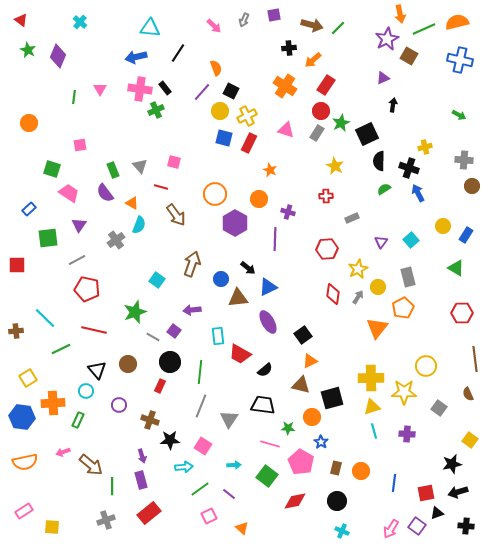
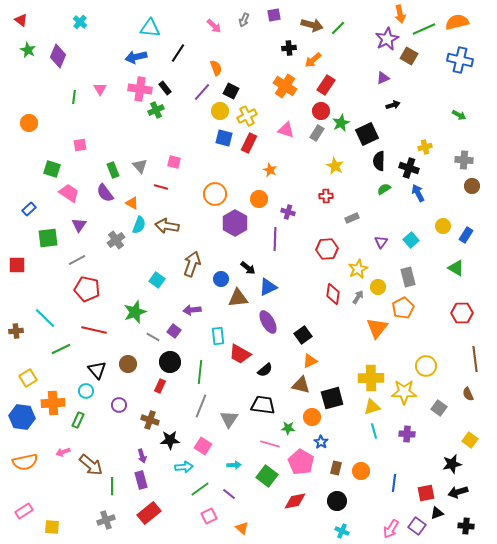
black arrow at (393, 105): rotated 64 degrees clockwise
brown arrow at (176, 215): moved 9 px left, 11 px down; rotated 135 degrees clockwise
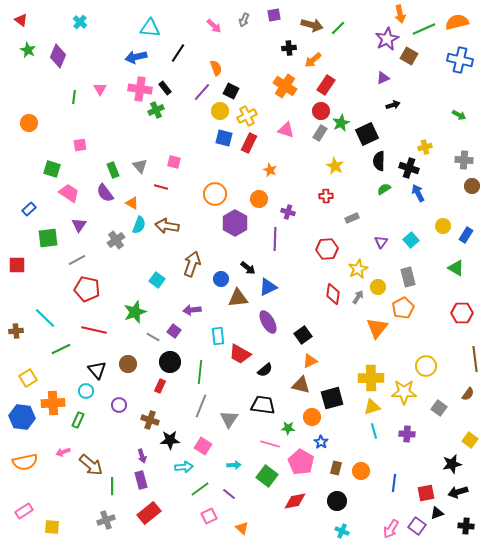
gray rectangle at (317, 133): moved 3 px right
brown semicircle at (468, 394): rotated 120 degrees counterclockwise
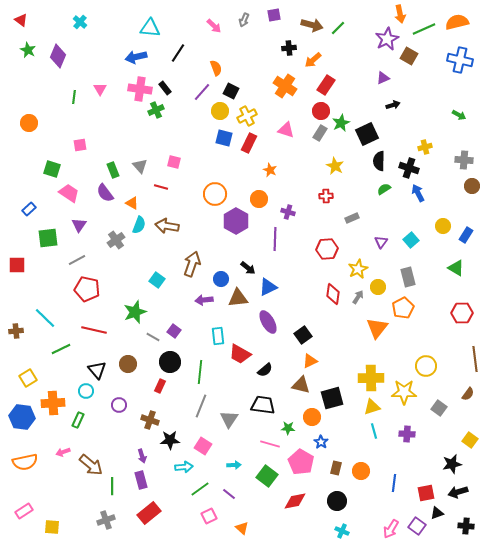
purple hexagon at (235, 223): moved 1 px right, 2 px up
purple arrow at (192, 310): moved 12 px right, 10 px up
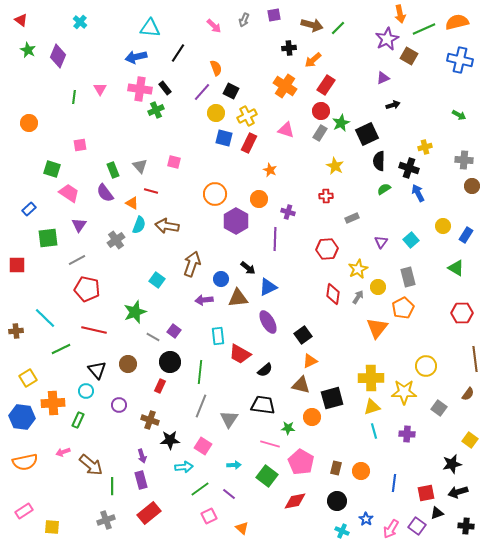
yellow circle at (220, 111): moved 4 px left, 2 px down
red line at (161, 187): moved 10 px left, 4 px down
blue star at (321, 442): moved 45 px right, 77 px down
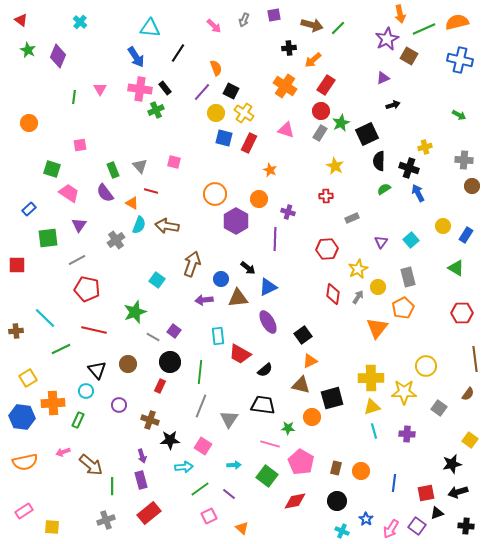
blue arrow at (136, 57): rotated 110 degrees counterclockwise
yellow cross at (247, 116): moved 3 px left, 3 px up; rotated 30 degrees counterclockwise
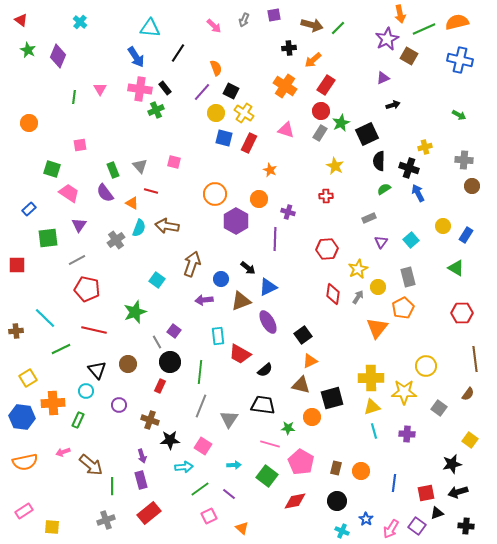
gray rectangle at (352, 218): moved 17 px right
cyan semicircle at (139, 225): moved 3 px down
brown triangle at (238, 298): moved 3 px right, 3 px down; rotated 15 degrees counterclockwise
gray line at (153, 337): moved 4 px right, 5 px down; rotated 32 degrees clockwise
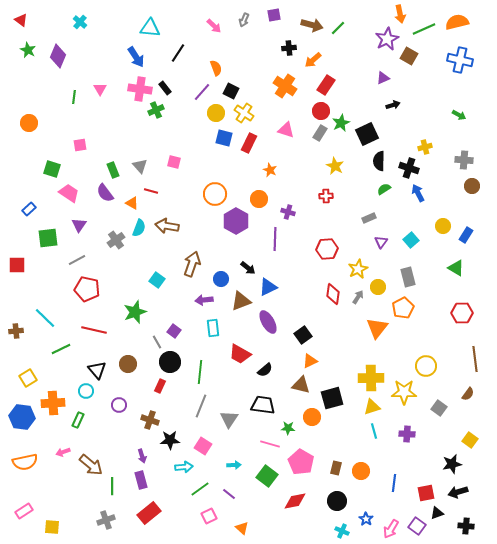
cyan rectangle at (218, 336): moved 5 px left, 8 px up
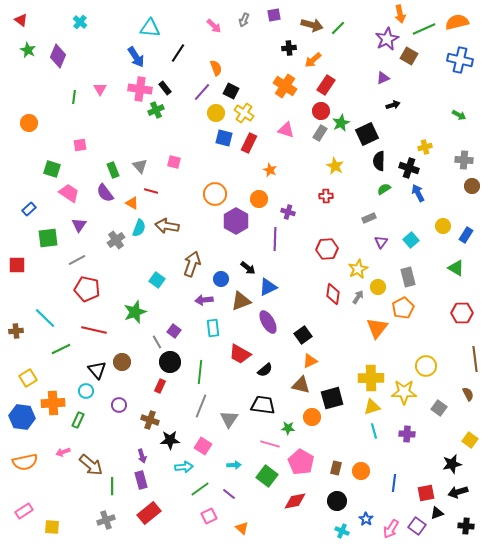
brown circle at (128, 364): moved 6 px left, 2 px up
brown semicircle at (468, 394): rotated 64 degrees counterclockwise
